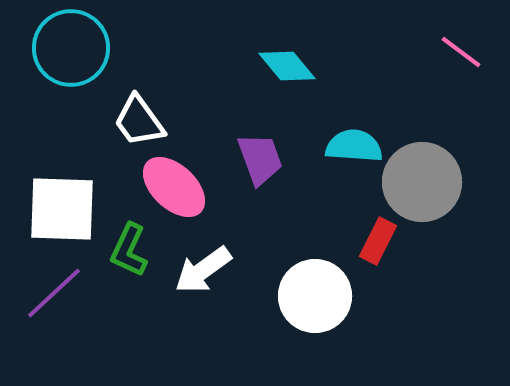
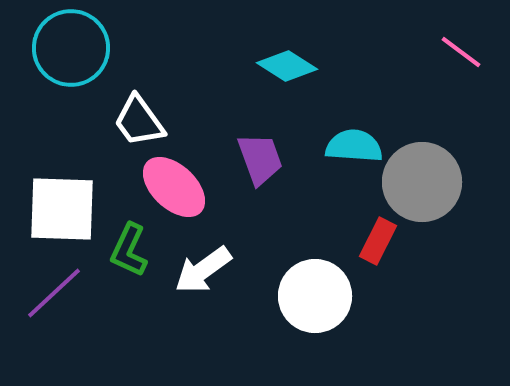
cyan diamond: rotated 18 degrees counterclockwise
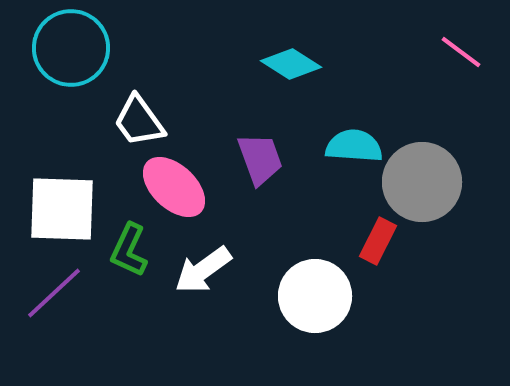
cyan diamond: moved 4 px right, 2 px up
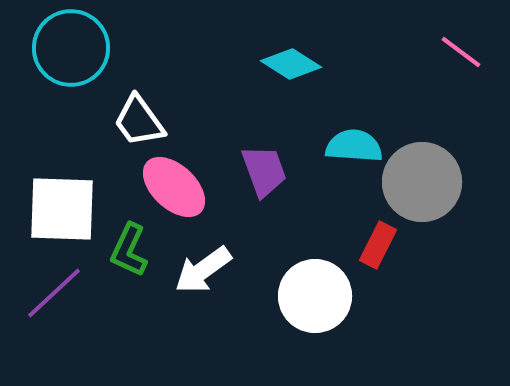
purple trapezoid: moved 4 px right, 12 px down
red rectangle: moved 4 px down
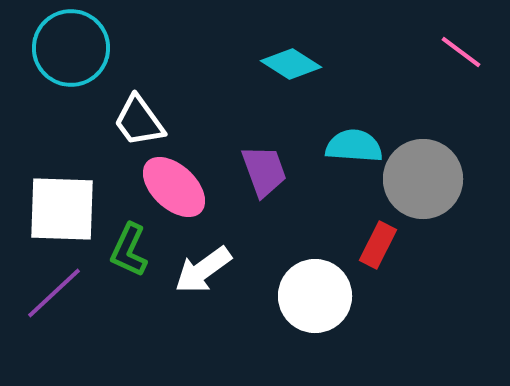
gray circle: moved 1 px right, 3 px up
